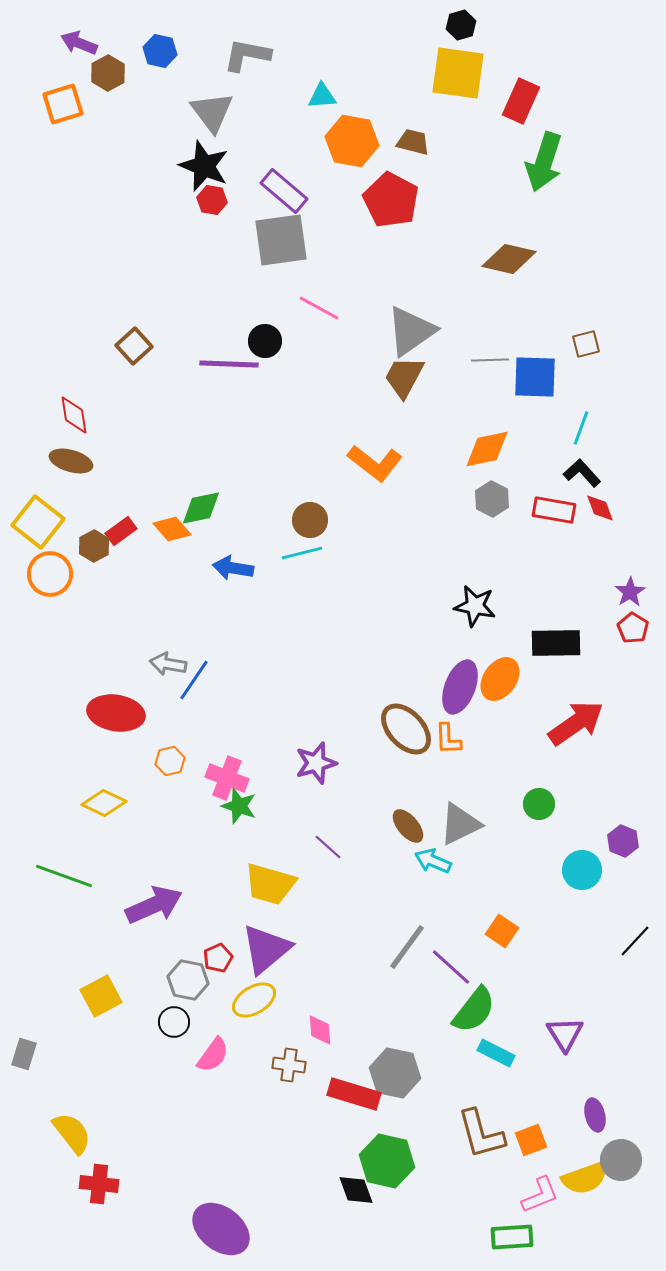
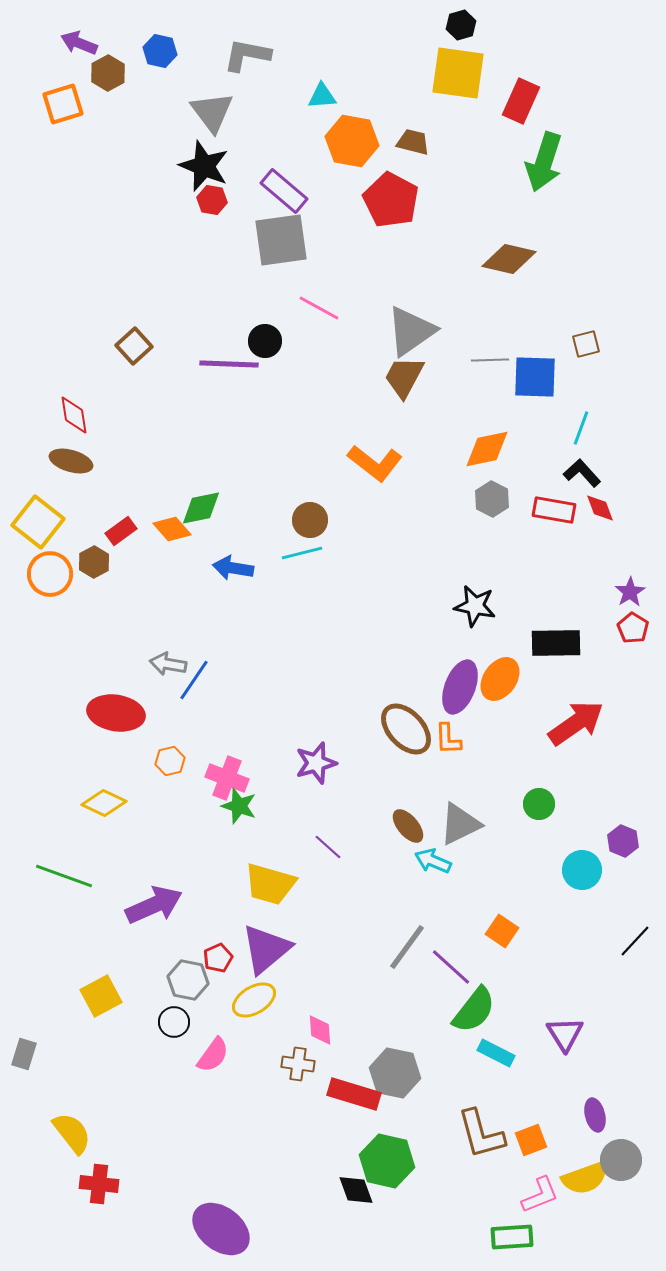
brown hexagon at (94, 546): moved 16 px down
brown cross at (289, 1065): moved 9 px right, 1 px up
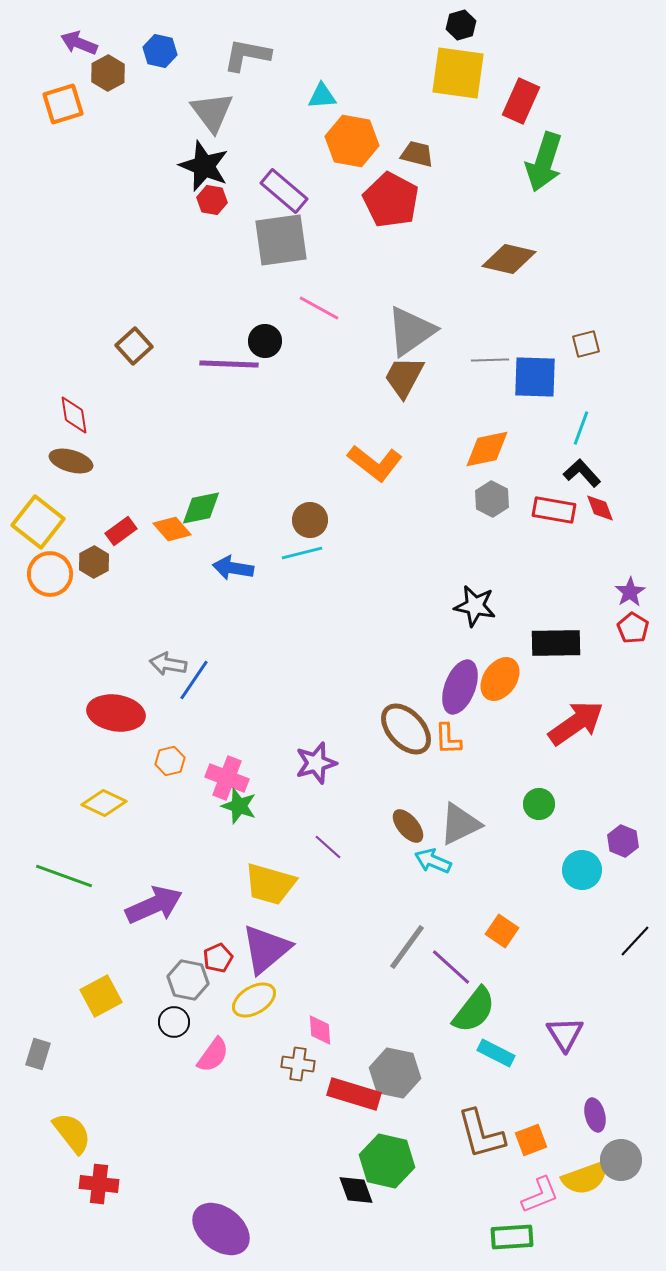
brown trapezoid at (413, 142): moved 4 px right, 12 px down
gray rectangle at (24, 1054): moved 14 px right
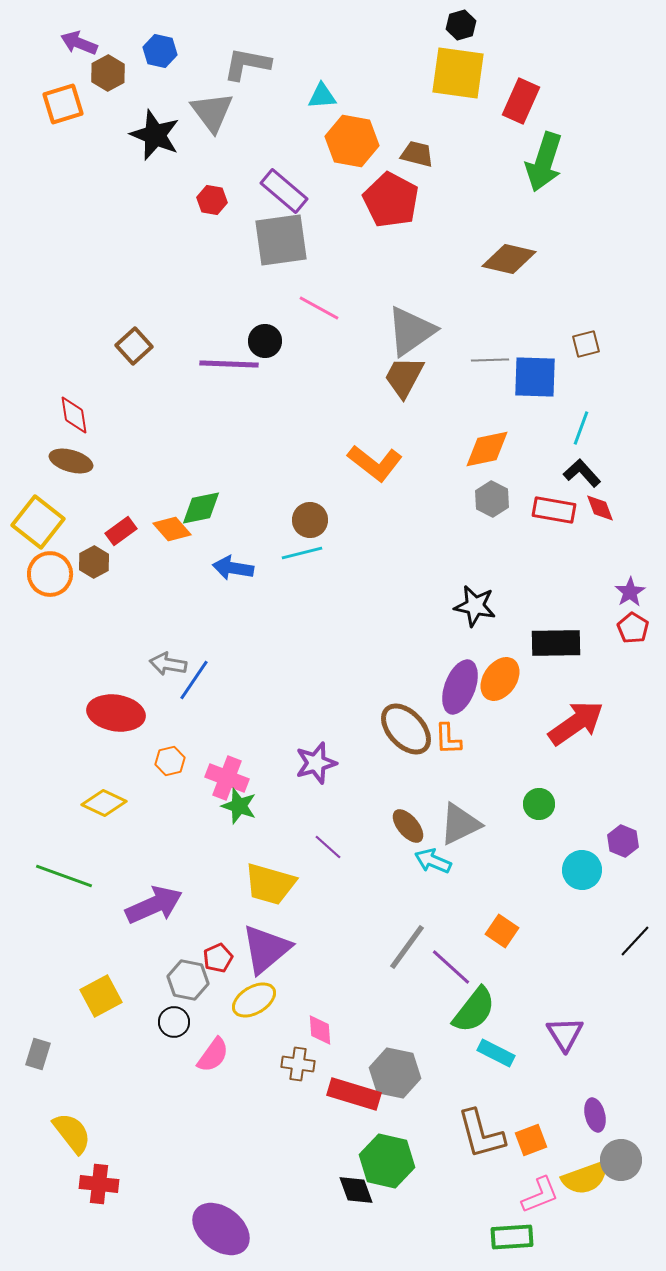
gray L-shape at (247, 55): moved 9 px down
black star at (204, 166): moved 49 px left, 31 px up
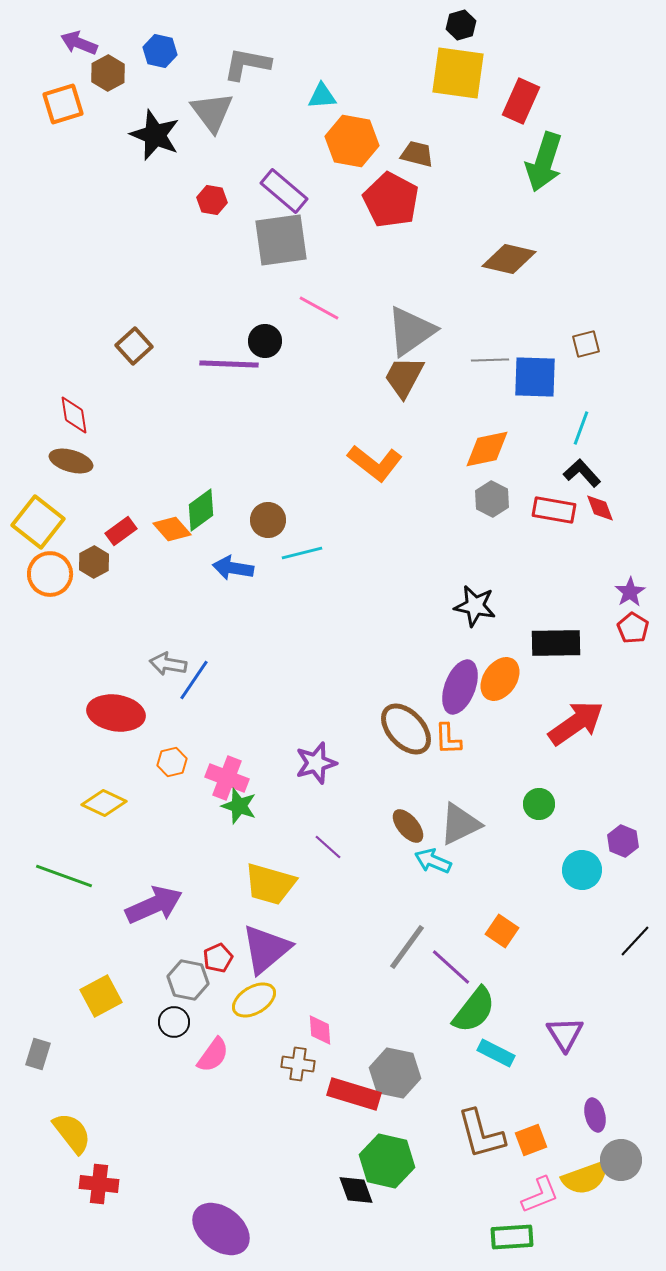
green diamond at (201, 508): moved 2 px down; rotated 24 degrees counterclockwise
brown circle at (310, 520): moved 42 px left
orange hexagon at (170, 761): moved 2 px right, 1 px down
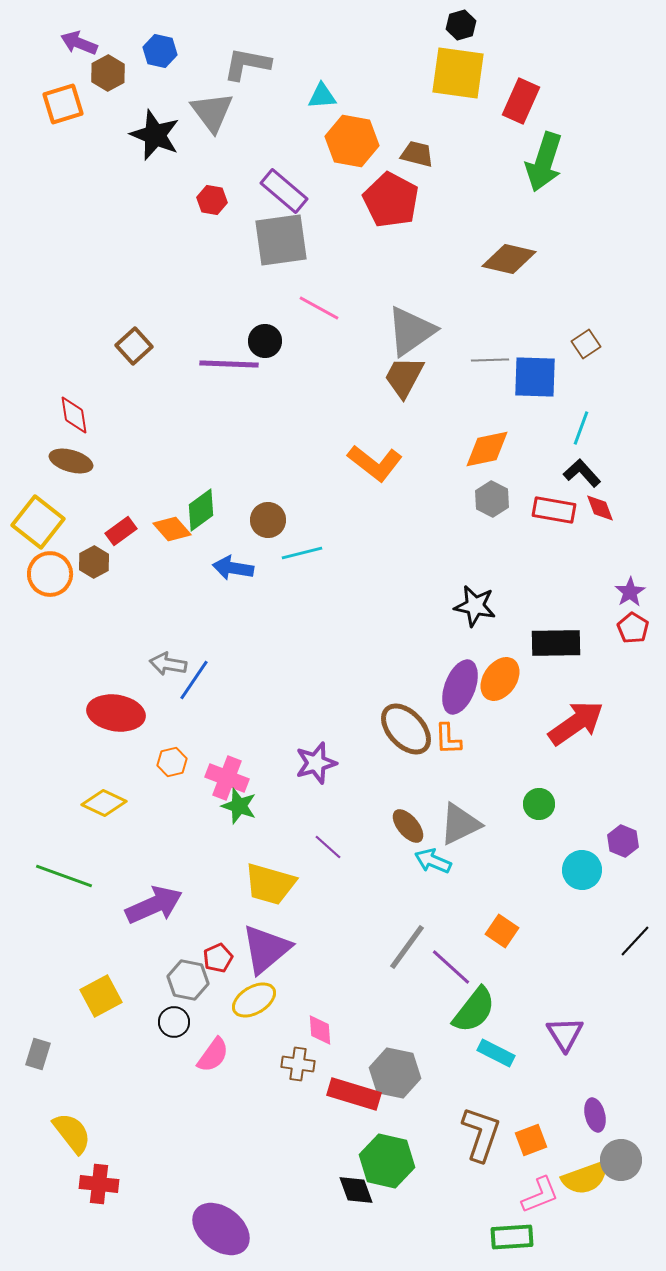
brown square at (586, 344): rotated 20 degrees counterclockwise
brown L-shape at (481, 1134): rotated 146 degrees counterclockwise
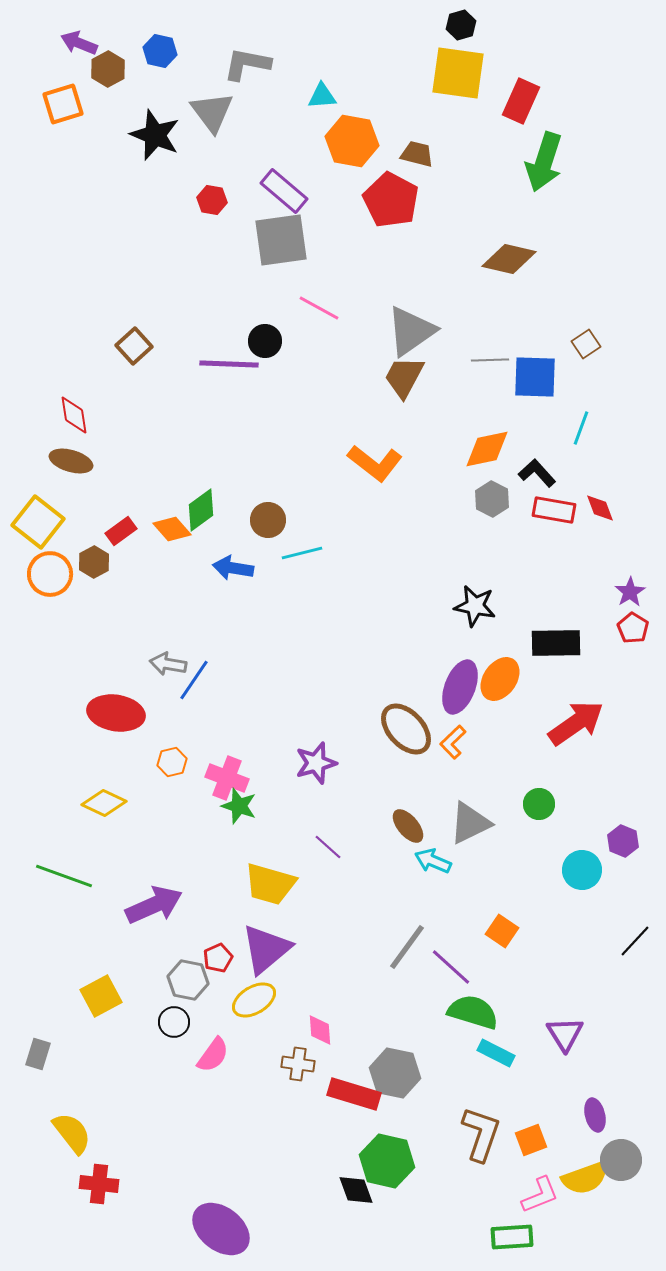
brown hexagon at (108, 73): moved 4 px up
black L-shape at (582, 473): moved 45 px left
orange L-shape at (448, 739): moved 5 px right, 3 px down; rotated 48 degrees clockwise
gray triangle at (460, 824): moved 10 px right, 1 px up
green semicircle at (474, 1010): moved 1 px left, 2 px down; rotated 111 degrees counterclockwise
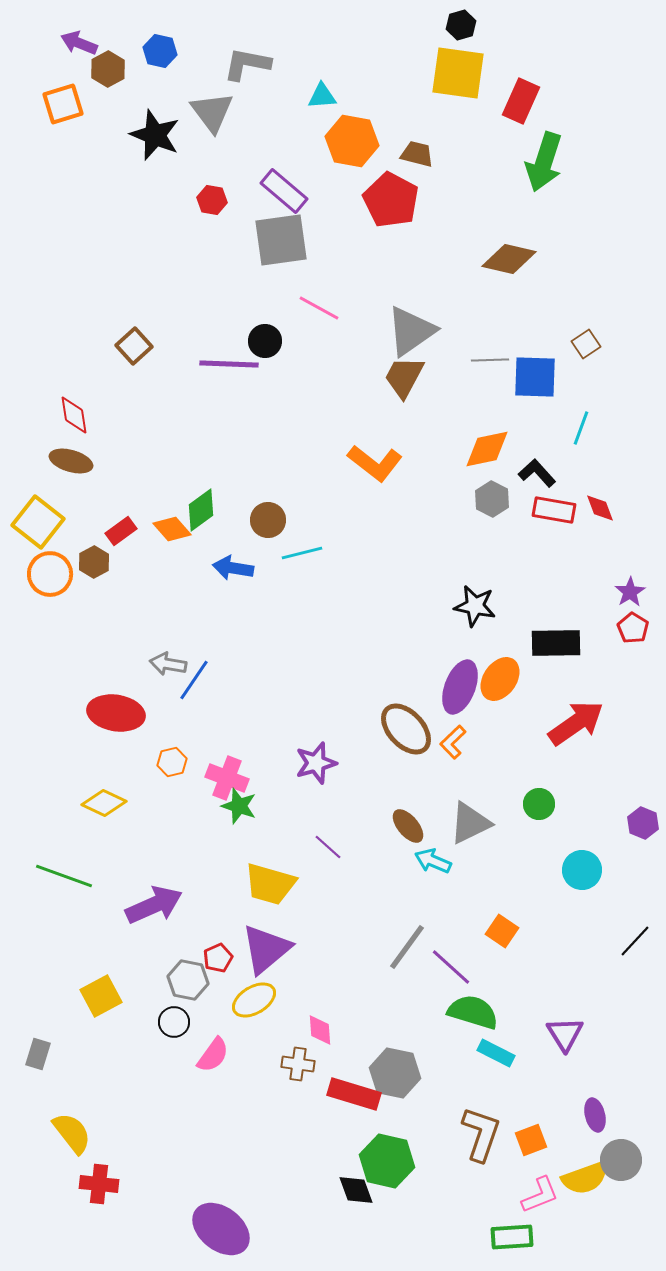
purple hexagon at (623, 841): moved 20 px right, 18 px up
